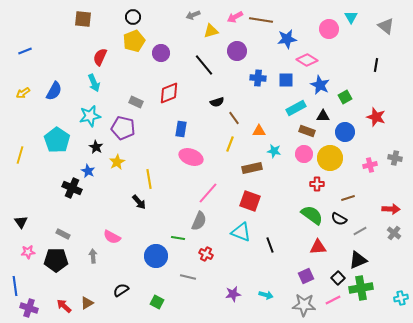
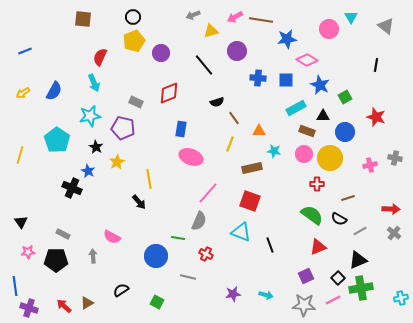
red triangle at (318, 247): rotated 18 degrees counterclockwise
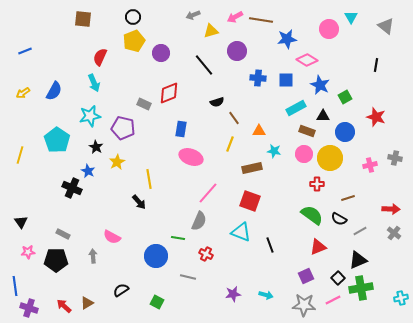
gray rectangle at (136, 102): moved 8 px right, 2 px down
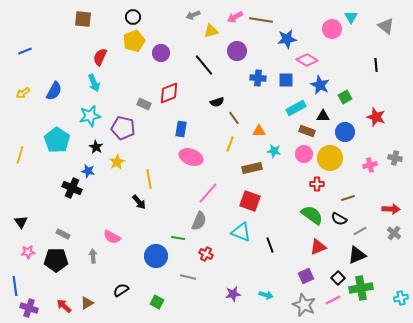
pink circle at (329, 29): moved 3 px right
black line at (376, 65): rotated 16 degrees counterclockwise
blue star at (88, 171): rotated 16 degrees counterclockwise
black triangle at (358, 260): moved 1 px left, 5 px up
gray star at (304, 305): rotated 20 degrees clockwise
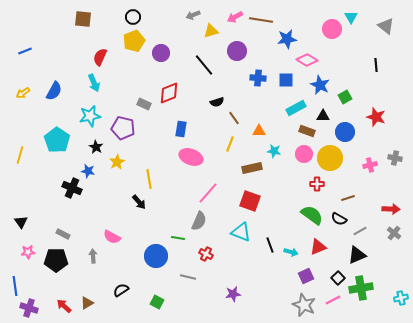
cyan arrow at (266, 295): moved 25 px right, 43 px up
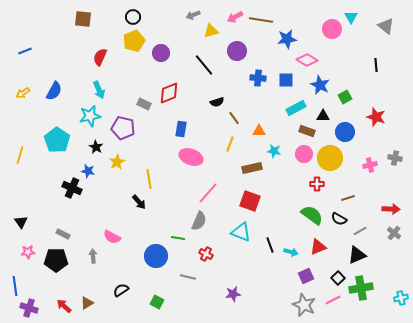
cyan arrow at (94, 83): moved 5 px right, 7 px down
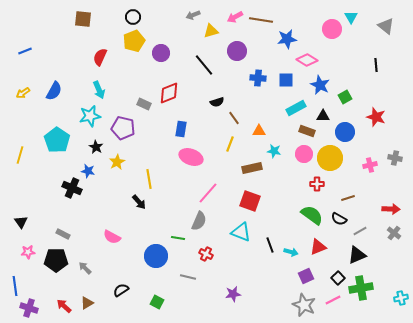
gray arrow at (93, 256): moved 8 px left, 12 px down; rotated 40 degrees counterclockwise
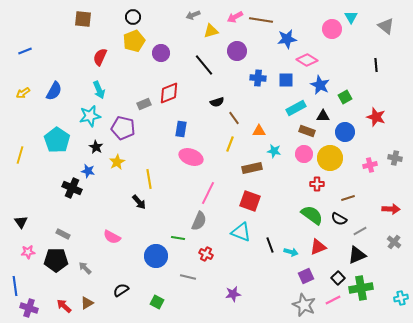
gray rectangle at (144, 104): rotated 48 degrees counterclockwise
pink line at (208, 193): rotated 15 degrees counterclockwise
gray cross at (394, 233): moved 9 px down
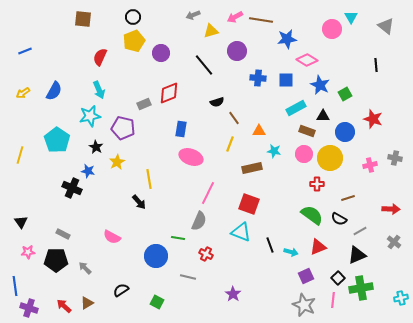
green square at (345, 97): moved 3 px up
red star at (376, 117): moved 3 px left, 2 px down
red square at (250, 201): moved 1 px left, 3 px down
purple star at (233, 294): rotated 28 degrees counterclockwise
pink line at (333, 300): rotated 56 degrees counterclockwise
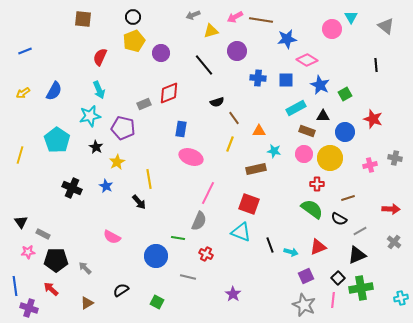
brown rectangle at (252, 168): moved 4 px right, 1 px down
blue star at (88, 171): moved 18 px right, 15 px down; rotated 16 degrees clockwise
green semicircle at (312, 215): moved 6 px up
gray rectangle at (63, 234): moved 20 px left
red arrow at (64, 306): moved 13 px left, 17 px up
